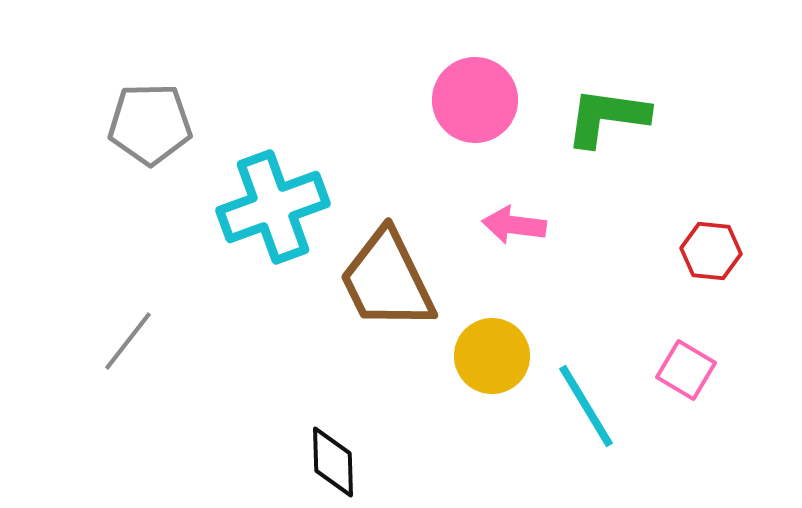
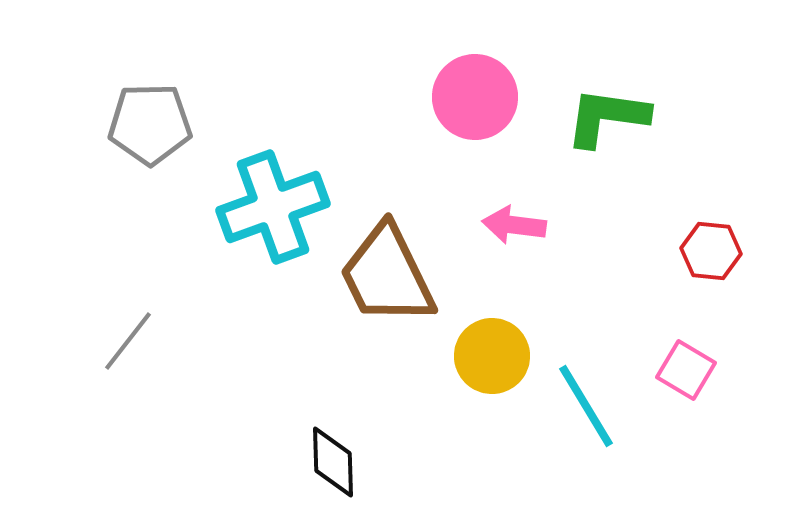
pink circle: moved 3 px up
brown trapezoid: moved 5 px up
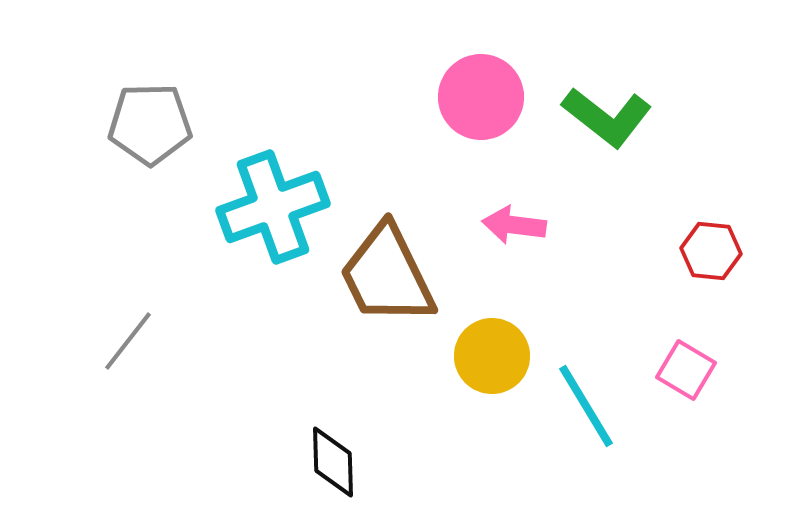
pink circle: moved 6 px right
green L-shape: rotated 150 degrees counterclockwise
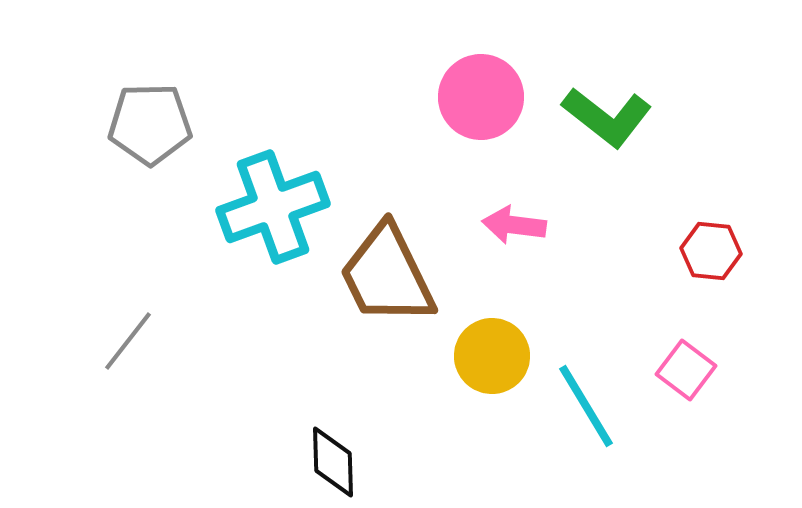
pink square: rotated 6 degrees clockwise
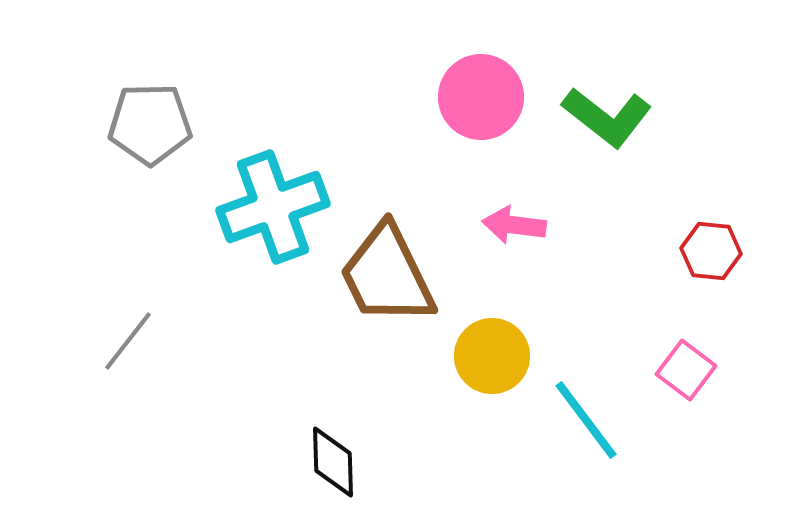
cyan line: moved 14 px down; rotated 6 degrees counterclockwise
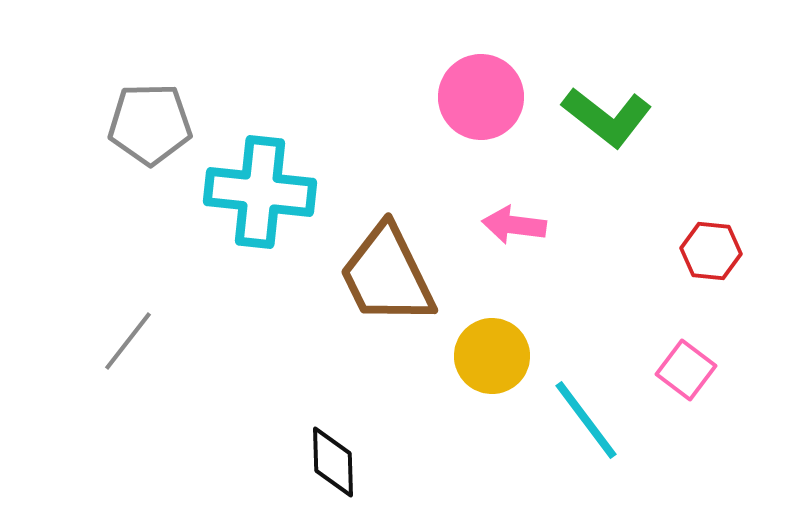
cyan cross: moved 13 px left, 15 px up; rotated 26 degrees clockwise
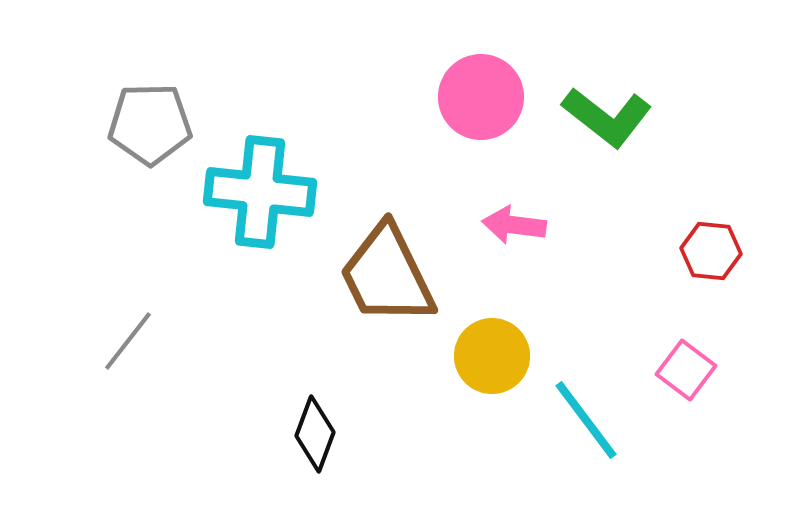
black diamond: moved 18 px left, 28 px up; rotated 22 degrees clockwise
